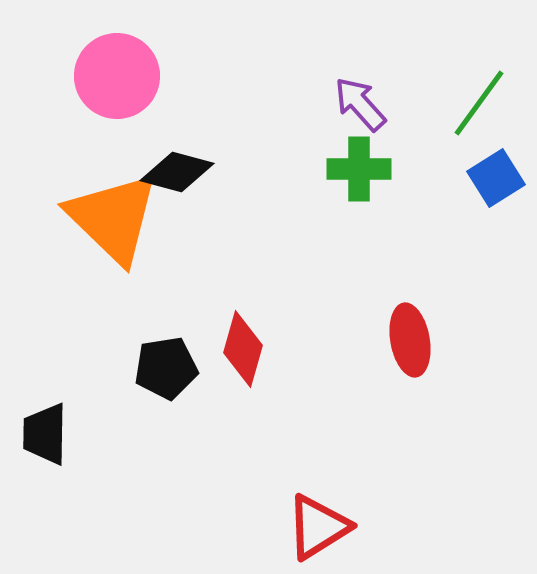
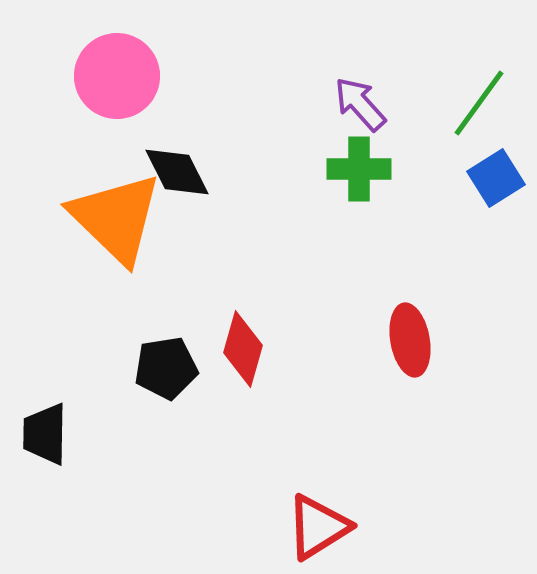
black diamond: rotated 48 degrees clockwise
orange triangle: moved 3 px right
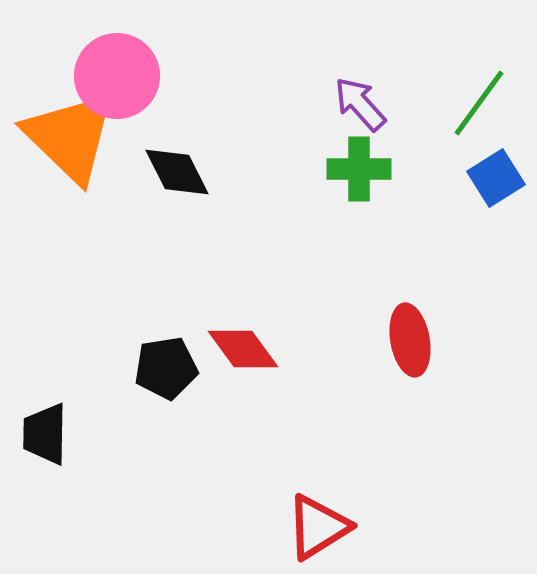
orange triangle: moved 46 px left, 81 px up
red diamond: rotated 52 degrees counterclockwise
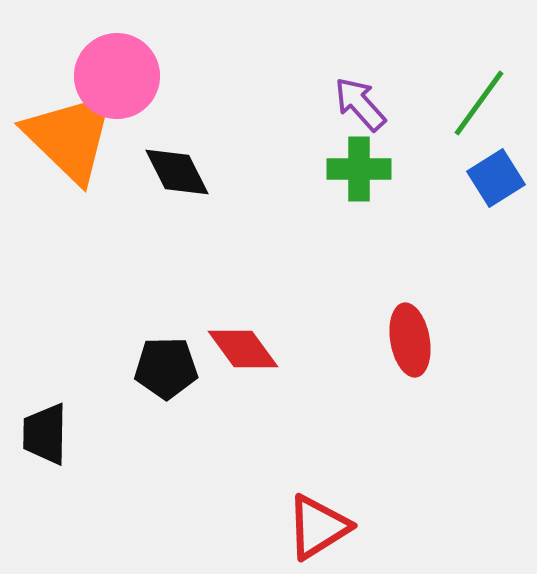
black pentagon: rotated 8 degrees clockwise
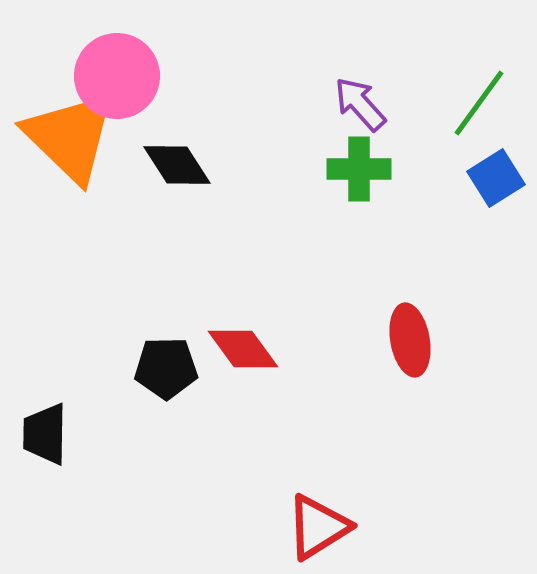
black diamond: moved 7 px up; rotated 6 degrees counterclockwise
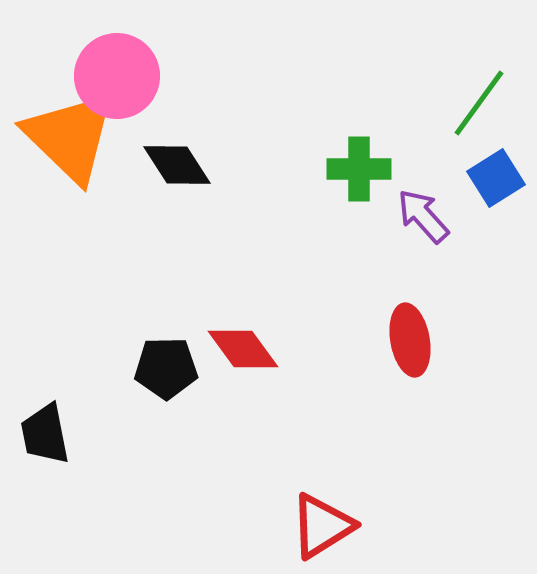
purple arrow: moved 63 px right, 112 px down
black trapezoid: rotated 12 degrees counterclockwise
red triangle: moved 4 px right, 1 px up
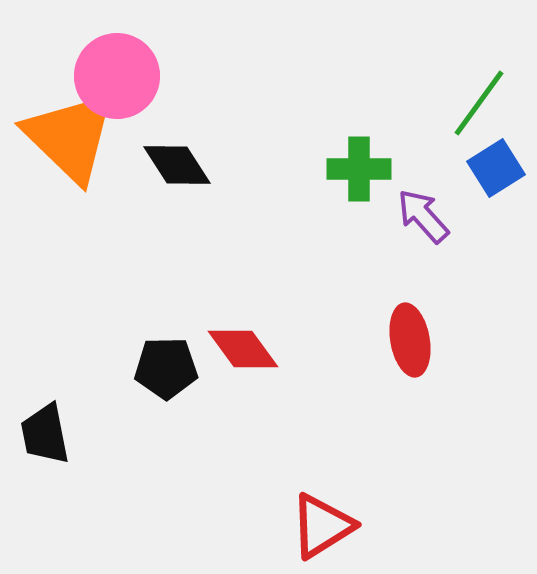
blue square: moved 10 px up
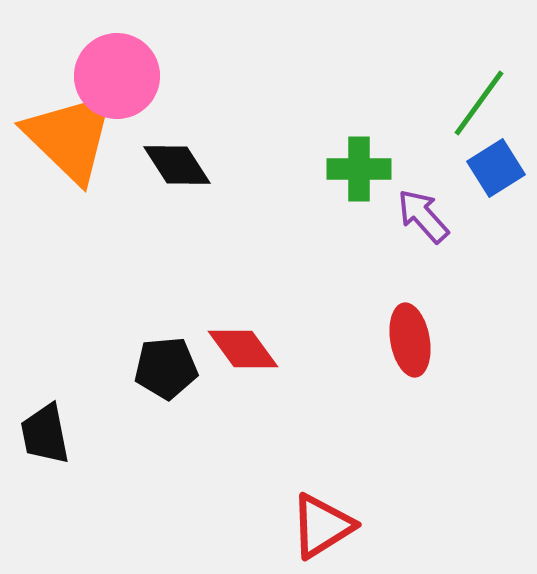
black pentagon: rotated 4 degrees counterclockwise
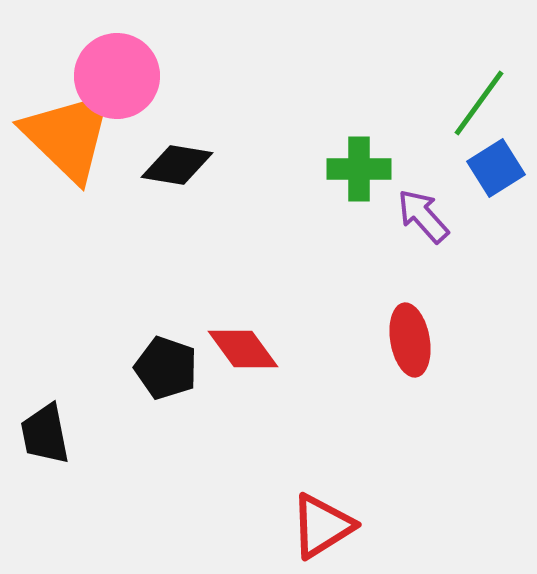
orange triangle: moved 2 px left, 1 px up
black diamond: rotated 48 degrees counterclockwise
black pentagon: rotated 24 degrees clockwise
